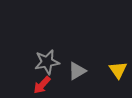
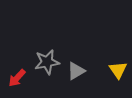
gray triangle: moved 1 px left
red arrow: moved 25 px left, 7 px up
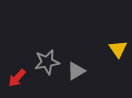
yellow triangle: moved 21 px up
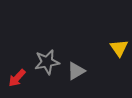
yellow triangle: moved 1 px right, 1 px up
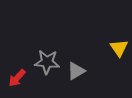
gray star: rotated 15 degrees clockwise
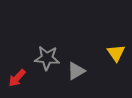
yellow triangle: moved 3 px left, 5 px down
gray star: moved 4 px up
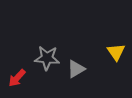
yellow triangle: moved 1 px up
gray triangle: moved 2 px up
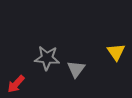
gray triangle: rotated 24 degrees counterclockwise
red arrow: moved 1 px left, 6 px down
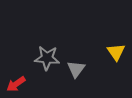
red arrow: rotated 12 degrees clockwise
